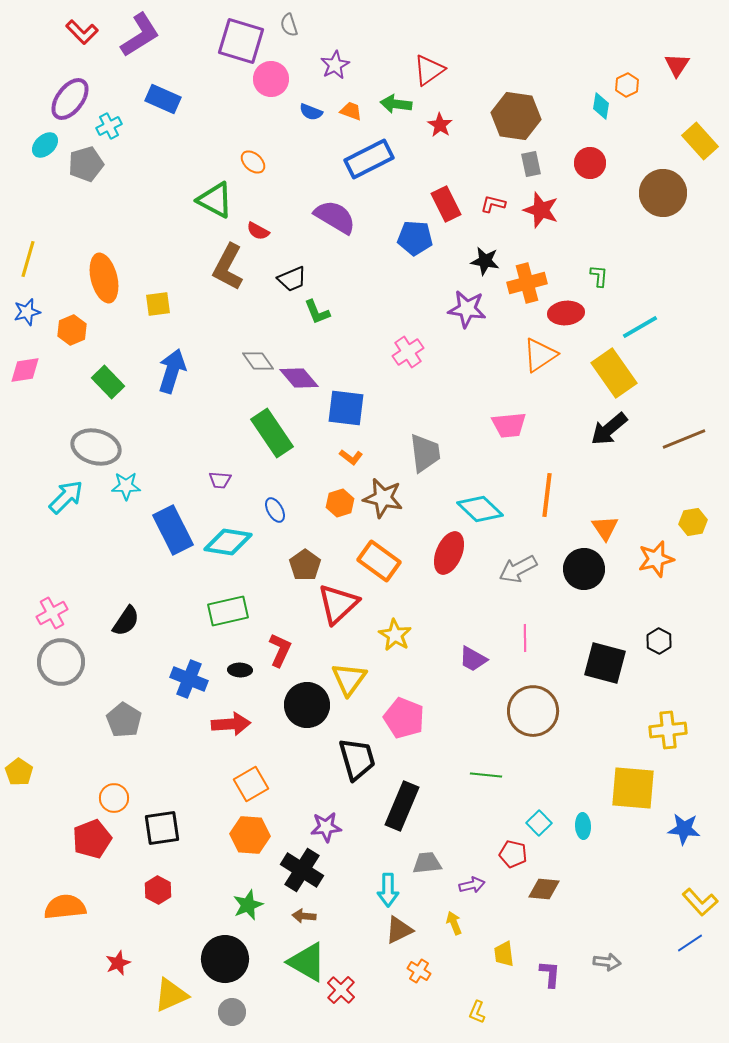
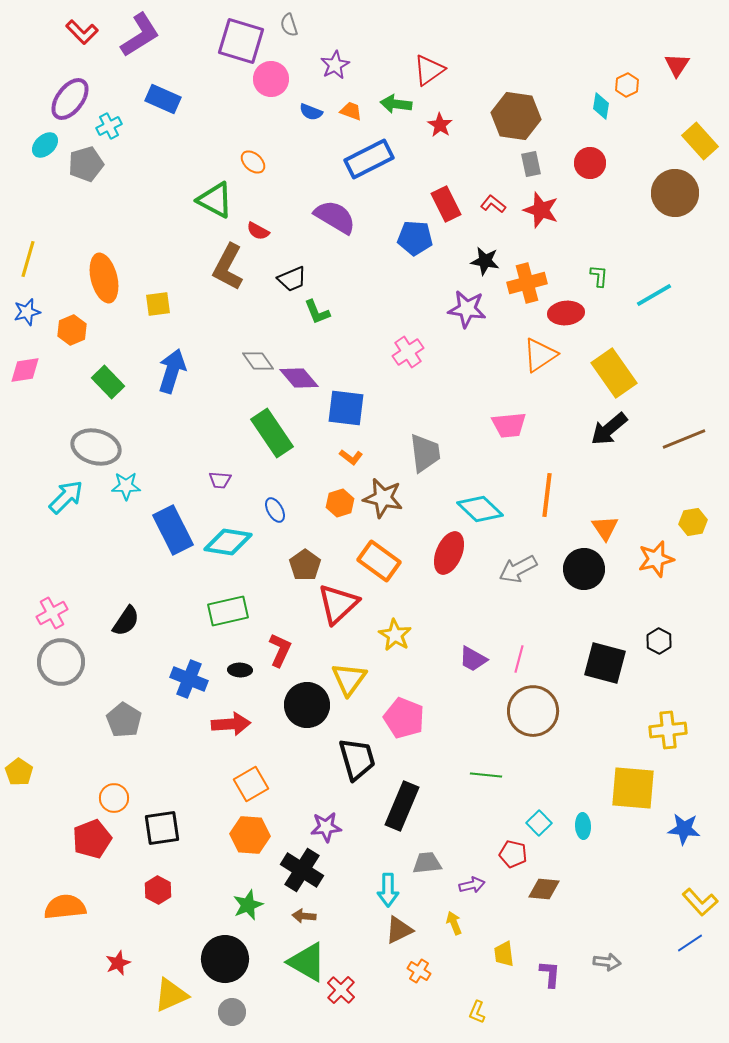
brown circle at (663, 193): moved 12 px right
red L-shape at (493, 204): rotated 25 degrees clockwise
cyan line at (640, 327): moved 14 px right, 32 px up
pink line at (525, 638): moved 6 px left, 21 px down; rotated 16 degrees clockwise
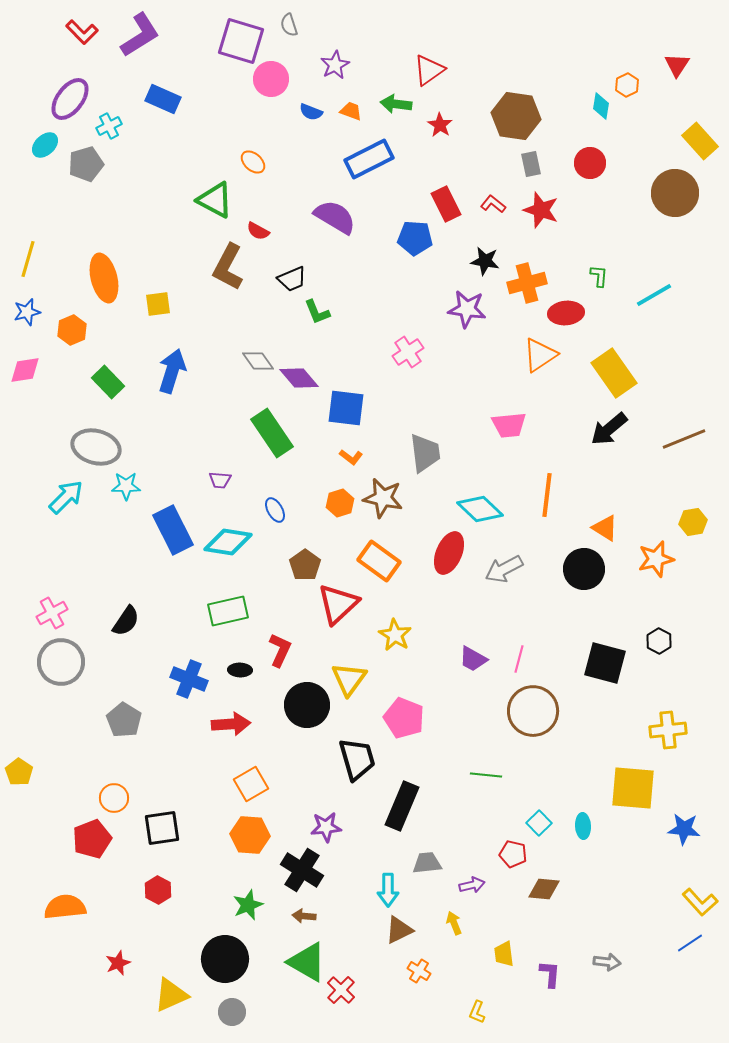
orange triangle at (605, 528): rotated 24 degrees counterclockwise
gray arrow at (518, 569): moved 14 px left
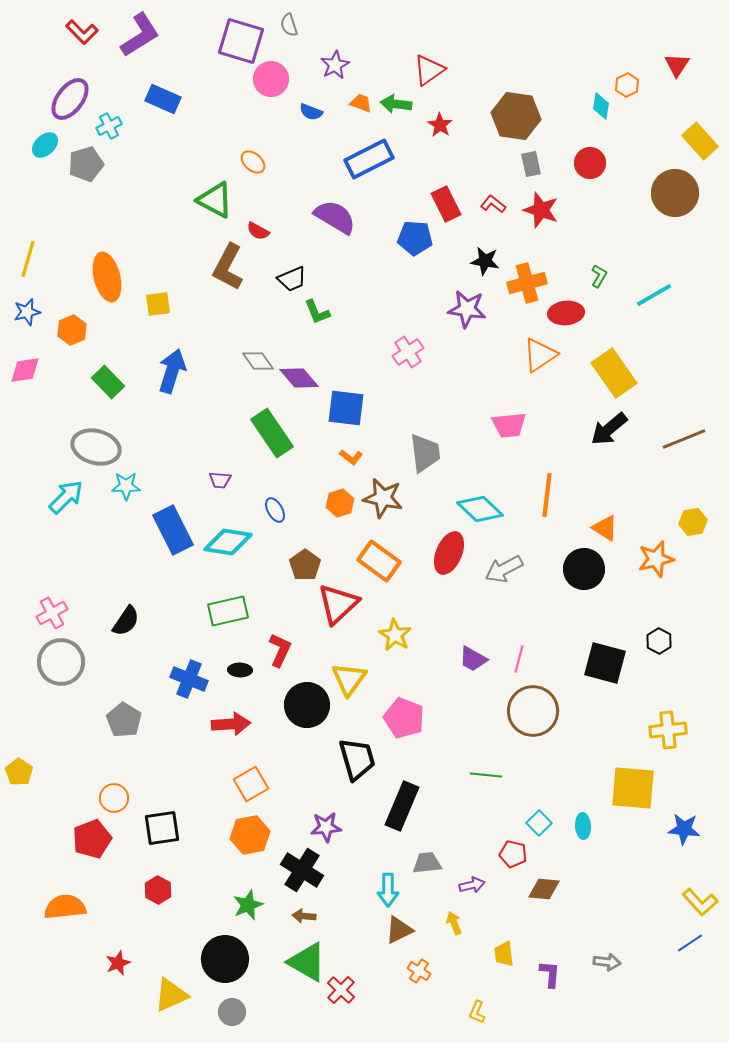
orange trapezoid at (351, 111): moved 10 px right, 8 px up
green L-shape at (599, 276): rotated 25 degrees clockwise
orange ellipse at (104, 278): moved 3 px right, 1 px up
orange hexagon at (250, 835): rotated 15 degrees counterclockwise
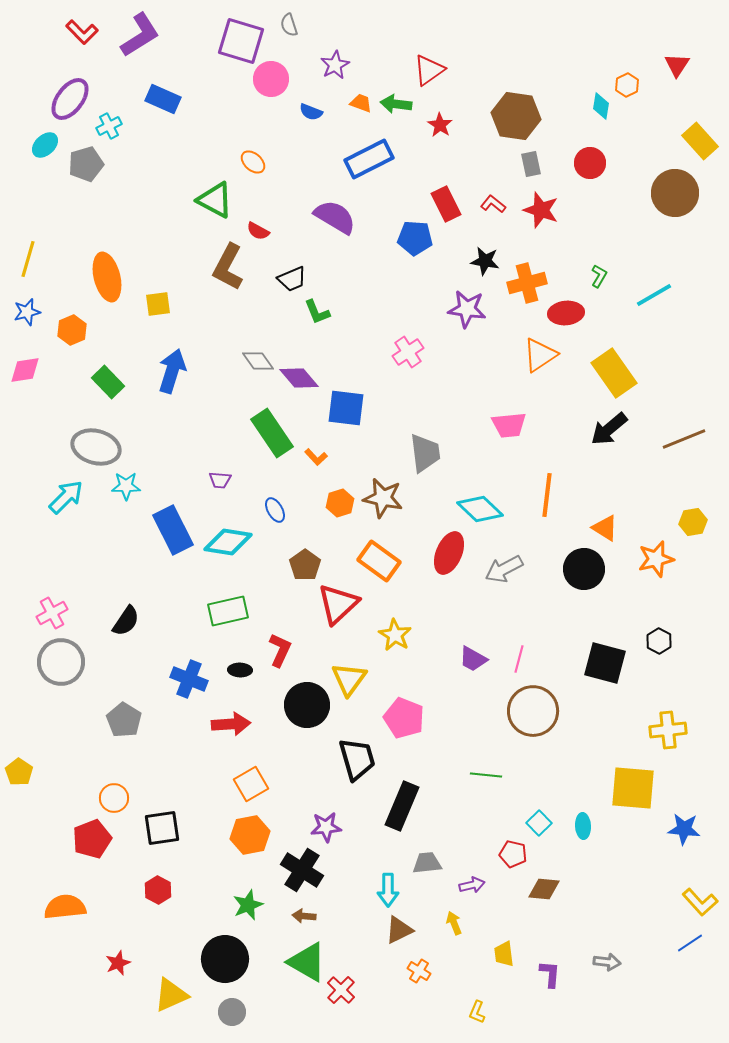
orange L-shape at (351, 457): moved 35 px left; rotated 10 degrees clockwise
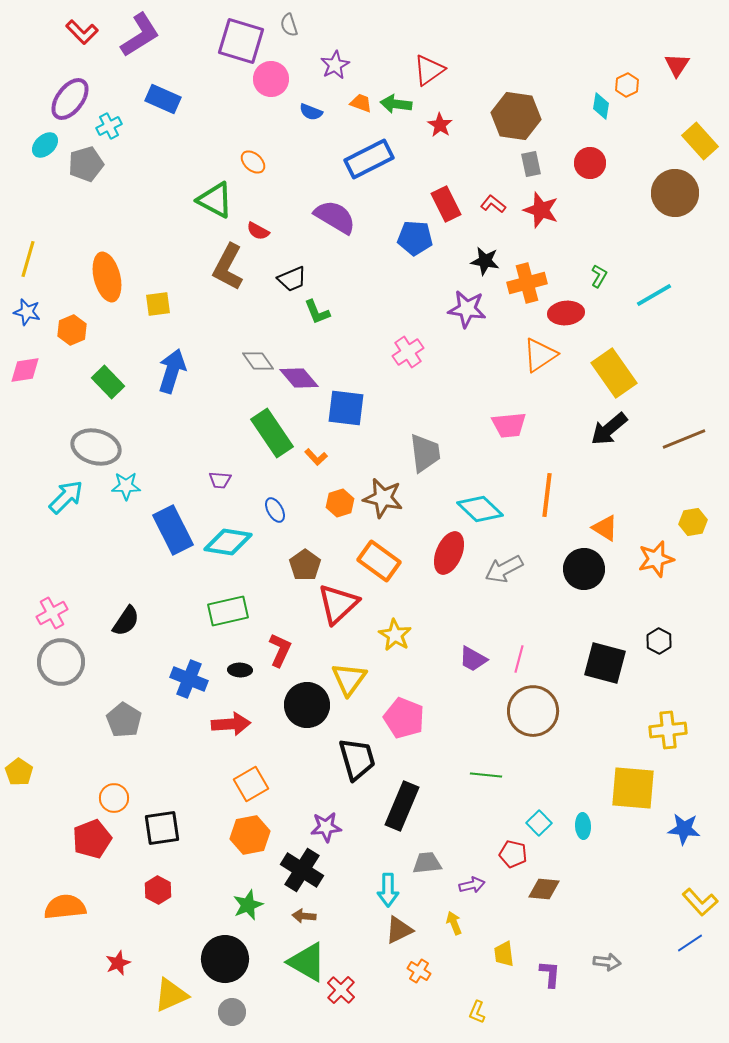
blue star at (27, 312): rotated 28 degrees clockwise
